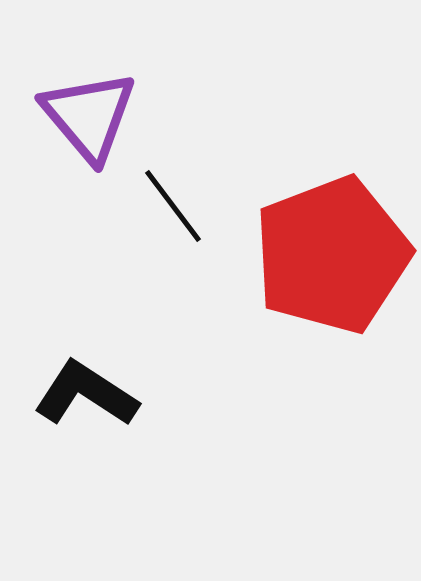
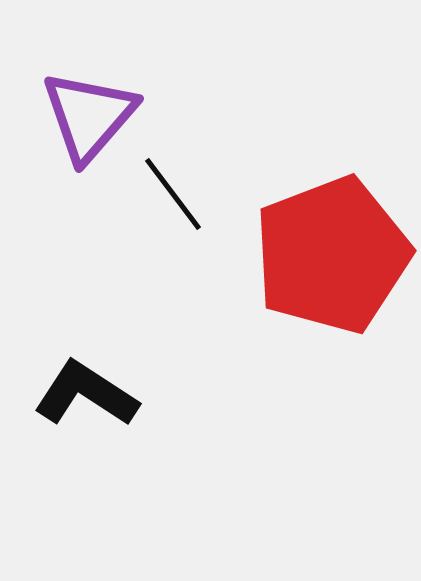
purple triangle: rotated 21 degrees clockwise
black line: moved 12 px up
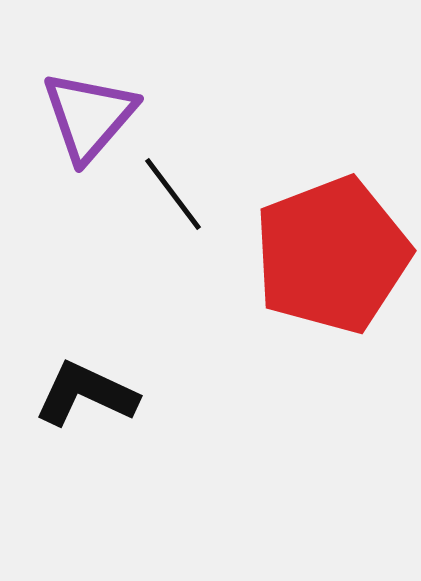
black L-shape: rotated 8 degrees counterclockwise
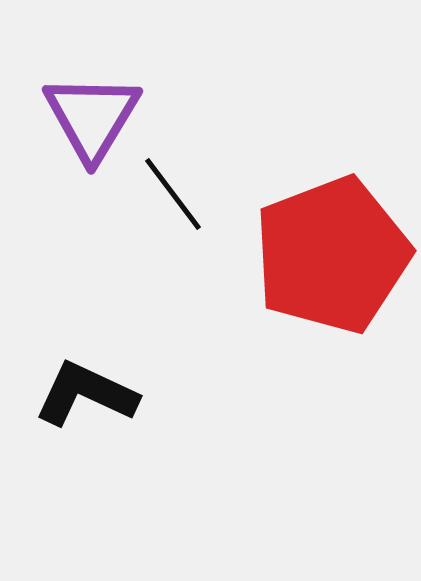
purple triangle: moved 3 px right, 1 px down; rotated 10 degrees counterclockwise
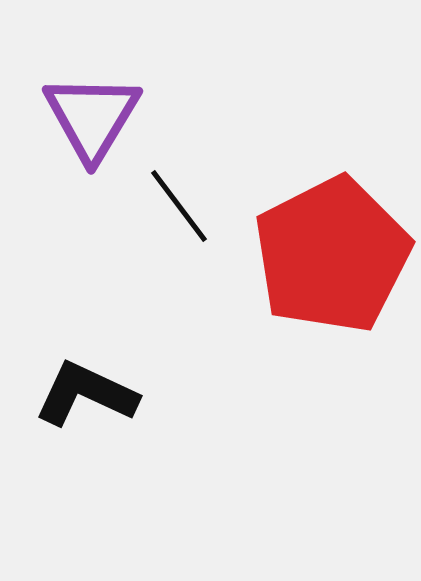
black line: moved 6 px right, 12 px down
red pentagon: rotated 6 degrees counterclockwise
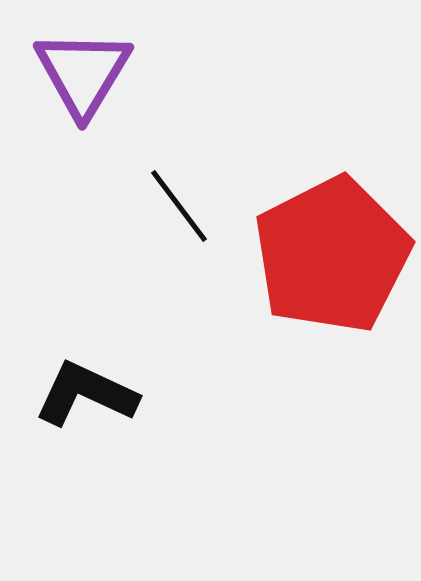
purple triangle: moved 9 px left, 44 px up
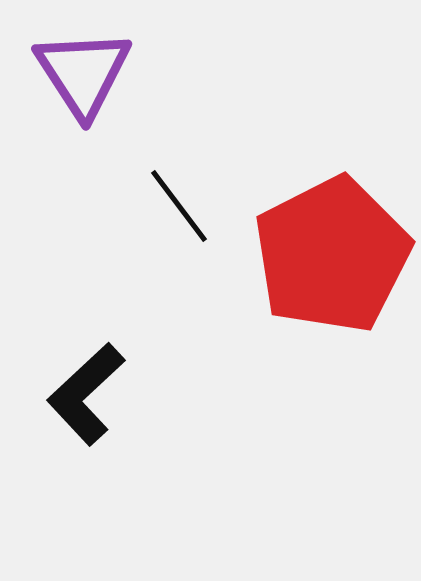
purple triangle: rotated 4 degrees counterclockwise
black L-shape: rotated 68 degrees counterclockwise
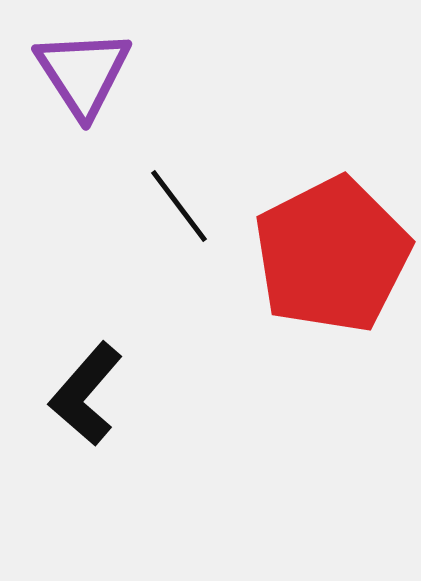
black L-shape: rotated 6 degrees counterclockwise
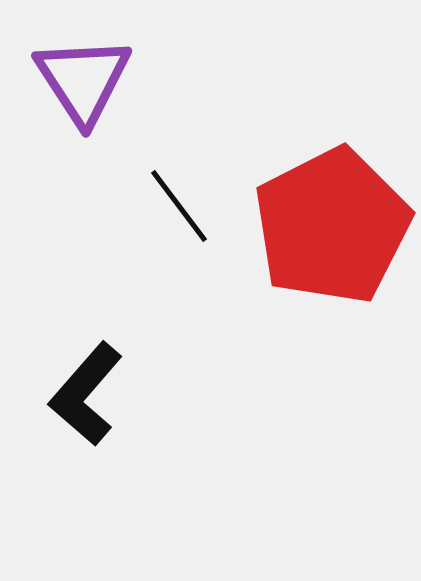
purple triangle: moved 7 px down
red pentagon: moved 29 px up
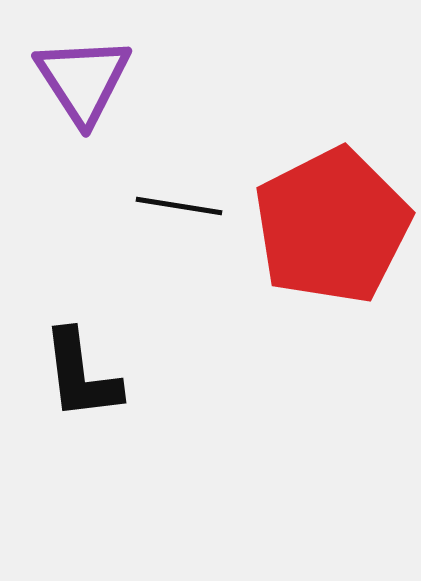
black line: rotated 44 degrees counterclockwise
black L-shape: moved 5 px left, 19 px up; rotated 48 degrees counterclockwise
